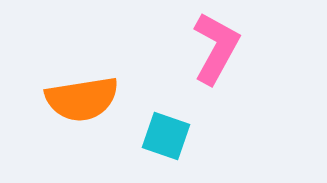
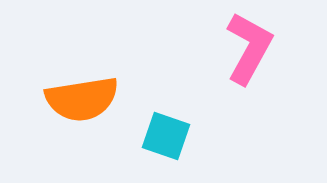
pink L-shape: moved 33 px right
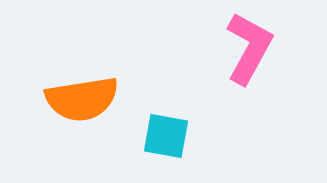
cyan square: rotated 9 degrees counterclockwise
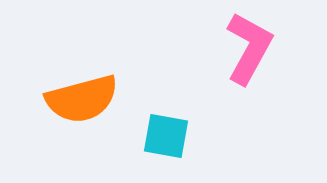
orange semicircle: rotated 6 degrees counterclockwise
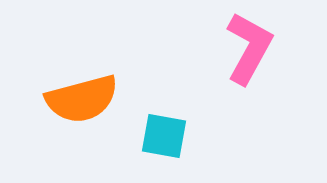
cyan square: moved 2 px left
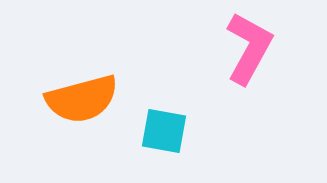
cyan square: moved 5 px up
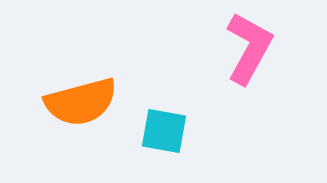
orange semicircle: moved 1 px left, 3 px down
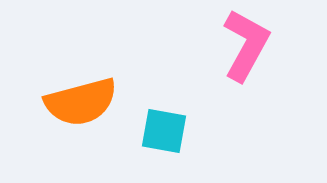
pink L-shape: moved 3 px left, 3 px up
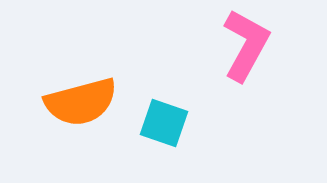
cyan square: moved 8 px up; rotated 9 degrees clockwise
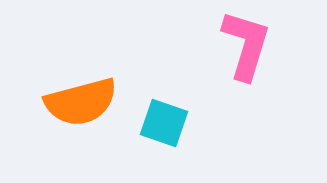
pink L-shape: rotated 12 degrees counterclockwise
